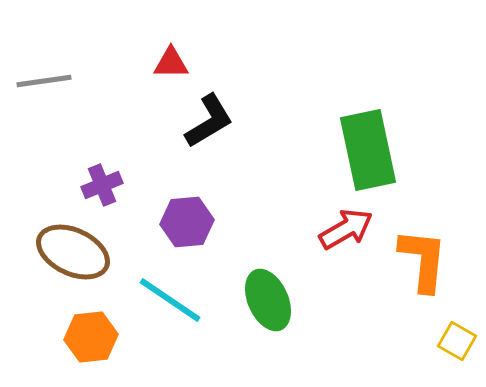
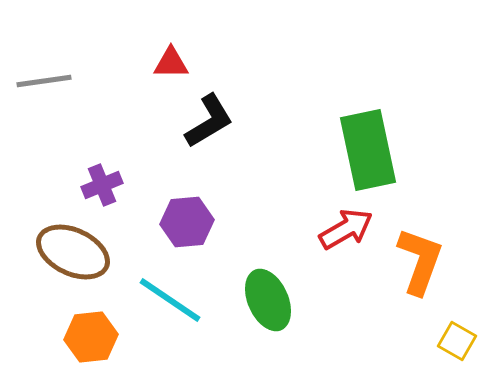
orange L-shape: moved 3 px left, 1 px down; rotated 14 degrees clockwise
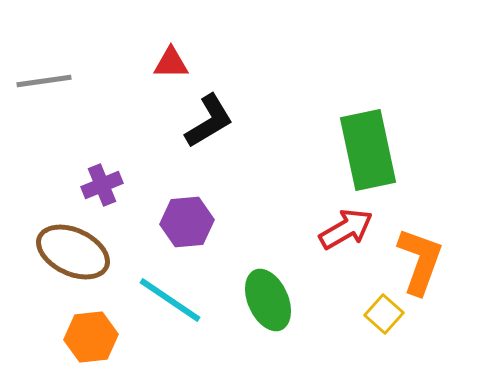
yellow square: moved 73 px left, 27 px up; rotated 12 degrees clockwise
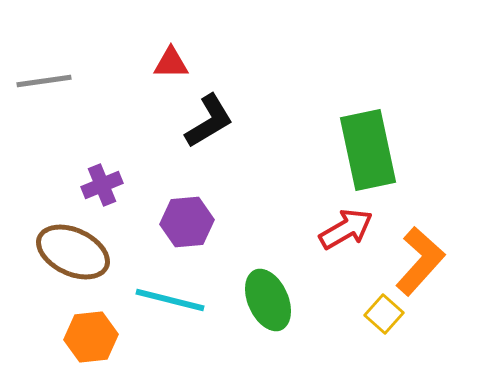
orange L-shape: rotated 22 degrees clockwise
cyan line: rotated 20 degrees counterclockwise
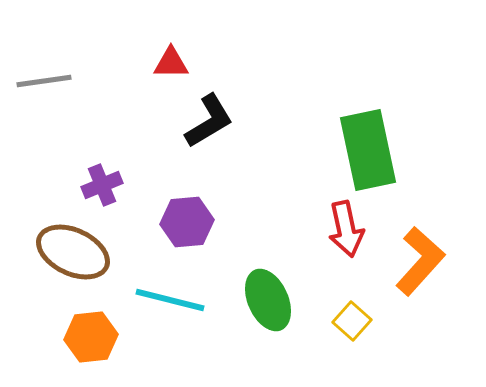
red arrow: rotated 108 degrees clockwise
yellow square: moved 32 px left, 7 px down
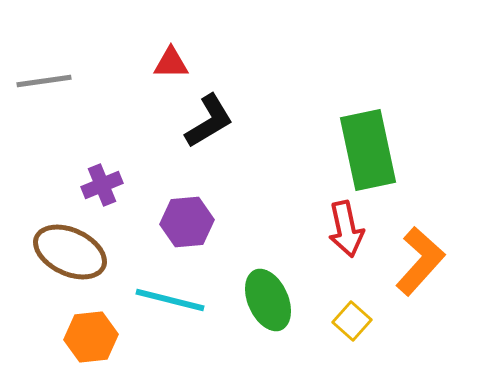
brown ellipse: moved 3 px left
